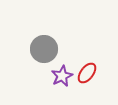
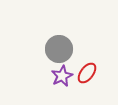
gray circle: moved 15 px right
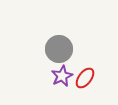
red ellipse: moved 2 px left, 5 px down
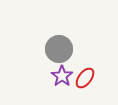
purple star: rotated 10 degrees counterclockwise
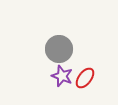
purple star: rotated 15 degrees counterclockwise
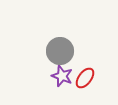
gray circle: moved 1 px right, 2 px down
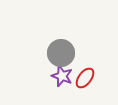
gray circle: moved 1 px right, 2 px down
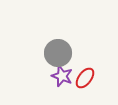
gray circle: moved 3 px left
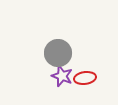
red ellipse: rotated 45 degrees clockwise
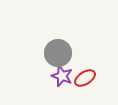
red ellipse: rotated 25 degrees counterclockwise
